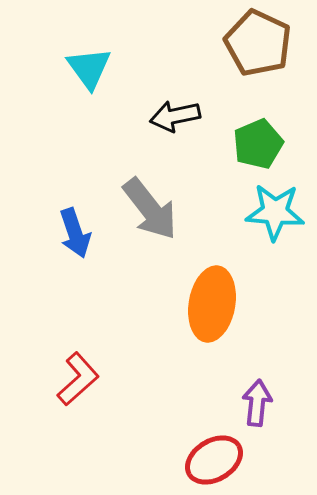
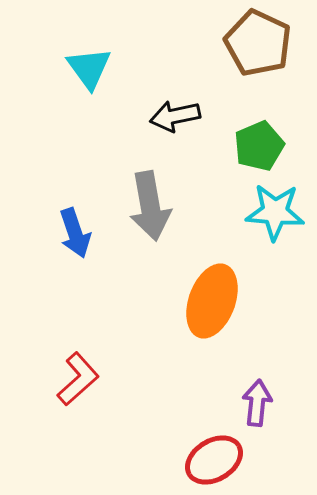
green pentagon: moved 1 px right, 2 px down
gray arrow: moved 3 px up; rotated 28 degrees clockwise
orange ellipse: moved 3 px up; rotated 10 degrees clockwise
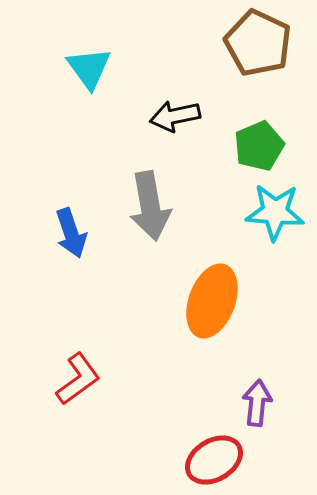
blue arrow: moved 4 px left
red L-shape: rotated 6 degrees clockwise
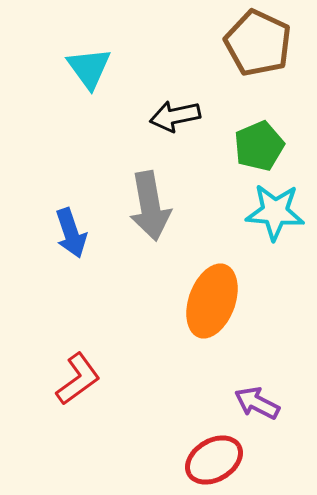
purple arrow: rotated 69 degrees counterclockwise
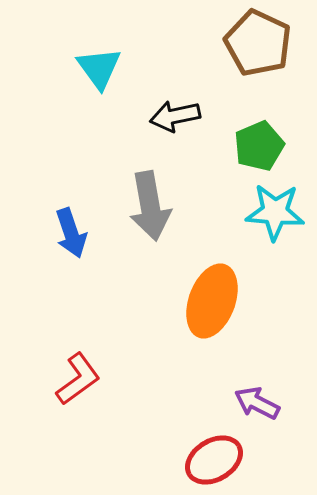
cyan triangle: moved 10 px right
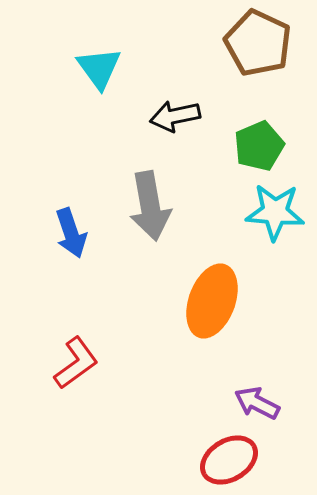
red L-shape: moved 2 px left, 16 px up
red ellipse: moved 15 px right
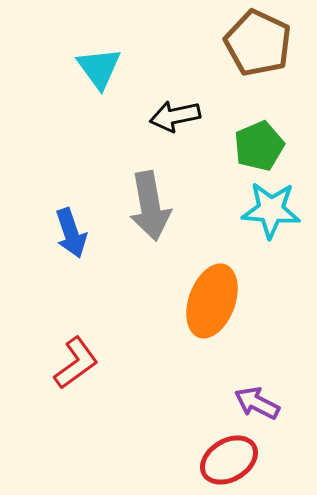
cyan star: moved 4 px left, 2 px up
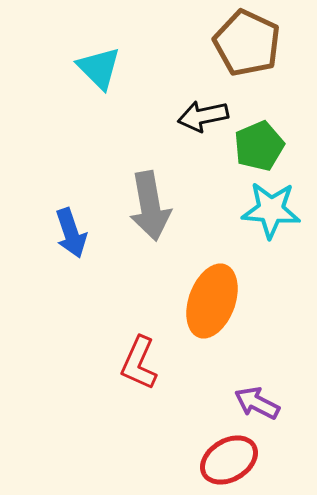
brown pentagon: moved 11 px left
cyan triangle: rotated 9 degrees counterclockwise
black arrow: moved 28 px right
red L-shape: moved 63 px right; rotated 150 degrees clockwise
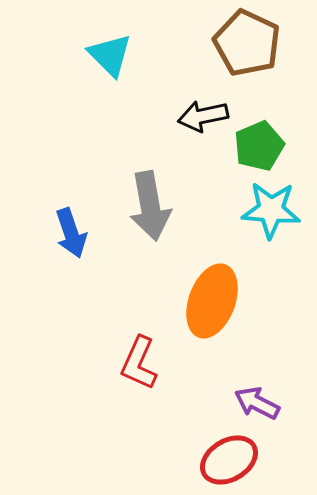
cyan triangle: moved 11 px right, 13 px up
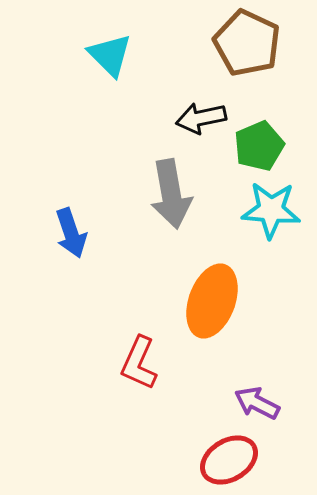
black arrow: moved 2 px left, 2 px down
gray arrow: moved 21 px right, 12 px up
